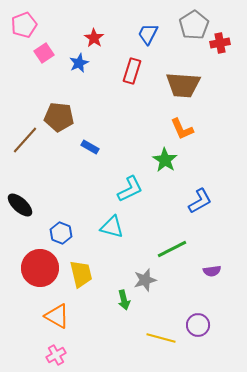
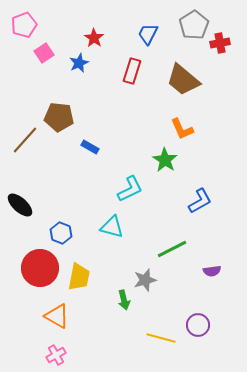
brown trapezoid: moved 5 px up; rotated 36 degrees clockwise
yellow trapezoid: moved 2 px left, 3 px down; rotated 24 degrees clockwise
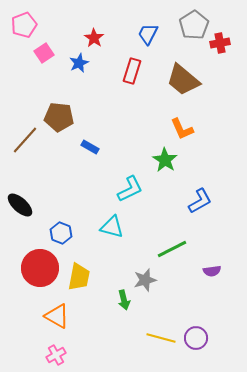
purple circle: moved 2 px left, 13 px down
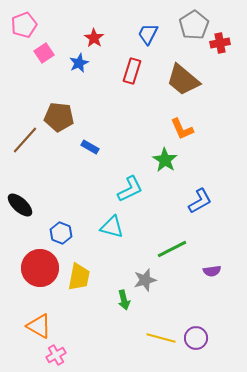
orange triangle: moved 18 px left, 10 px down
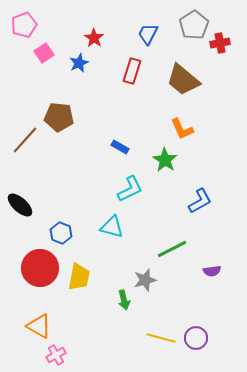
blue rectangle: moved 30 px right
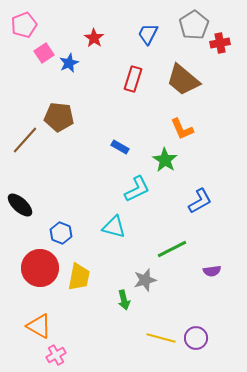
blue star: moved 10 px left
red rectangle: moved 1 px right, 8 px down
cyan L-shape: moved 7 px right
cyan triangle: moved 2 px right
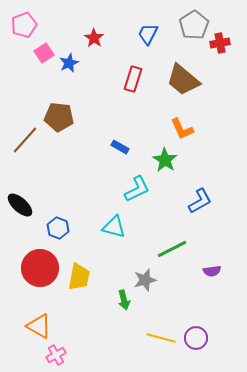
blue hexagon: moved 3 px left, 5 px up
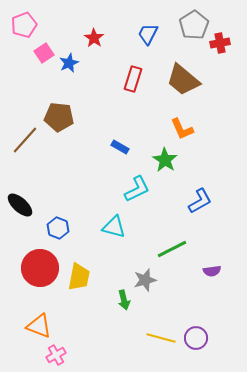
orange triangle: rotated 8 degrees counterclockwise
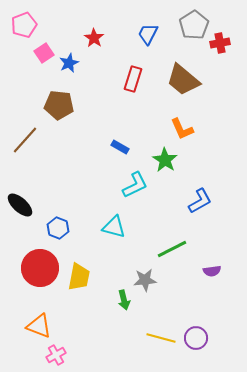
brown pentagon: moved 12 px up
cyan L-shape: moved 2 px left, 4 px up
gray star: rotated 10 degrees clockwise
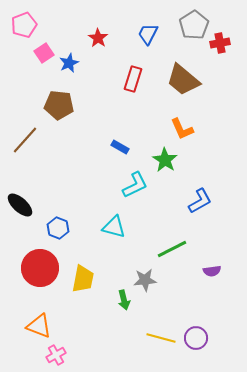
red star: moved 4 px right
yellow trapezoid: moved 4 px right, 2 px down
